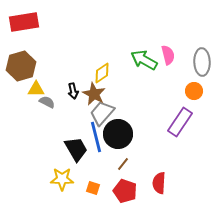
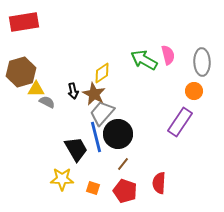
brown hexagon: moved 6 px down
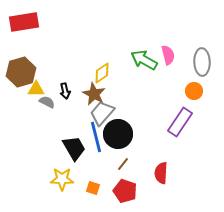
black arrow: moved 8 px left
black trapezoid: moved 2 px left, 1 px up
red semicircle: moved 2 px right, 10 px up
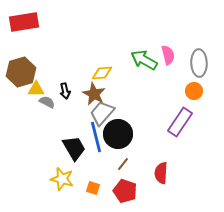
gray ellipse: moved 3 px left, 1 px down
yellow diamond: rotated 30 degrees clockwise
yellow star: rotated 15 degrees clockwise
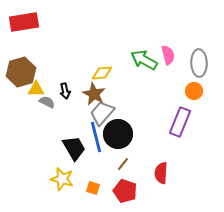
purple rectangle: rotated 12 degrees counterclockwise
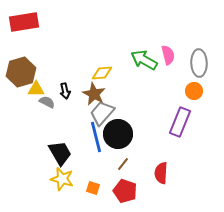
black trapezoid: moved 14 px left, 5 px down
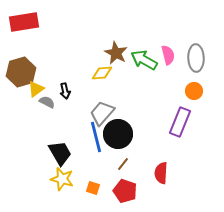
gray ellipse: moved 3 px left, 5 px up
yellow triangle: rotated 36 degrees counterclockwise
brown star: moved 22 px right, 41 px up
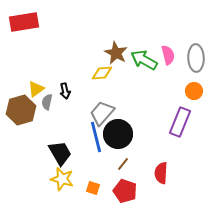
brown hexagon: moved 38 px down
gray semicircle: rotated 105 degrees counterclockwise
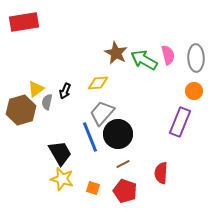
yellow diamond: moved 4 px left, 10 px down
black arrow: rotated 35 degrees clockwise
blue line: moved 6 px left; rotated 8 degrees counterclockwise
brown line: rotated 24 degrees clockwise
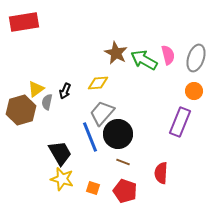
gray ellipse: rotated 20 degrees clockwise
brown line: moved 2 px up; rotated 48 degrees clockwise
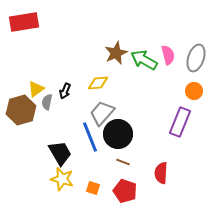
brown star: rotated 20 degrees clockwise
